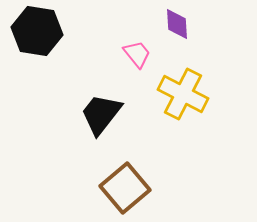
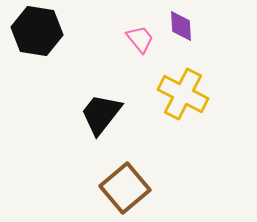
purple diamond: moved 4 px right, 2 px down
pink trapezoid: moved 3 px right, 15 px up
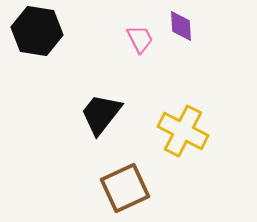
pink trapezoid: rotated 12 degrees clockwise
yellow cross: moved 37 px down
brown square: rotated 15 degrees clockwise
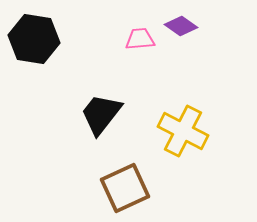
purple diamond: rotated 52 degrees counterclockwise
black hexagon: moved 3 px left, 8 px down
pink trapezoid: rotated 68 degrees counterclockwise
